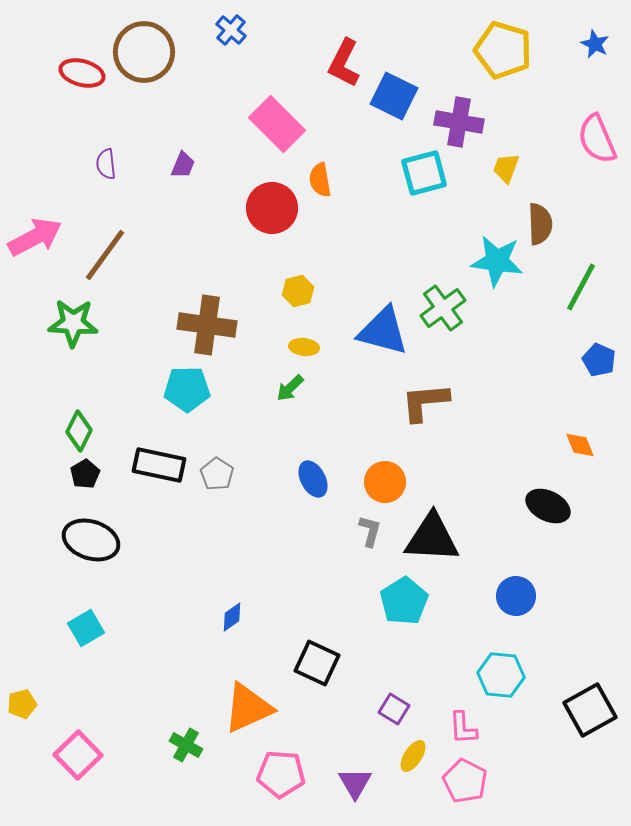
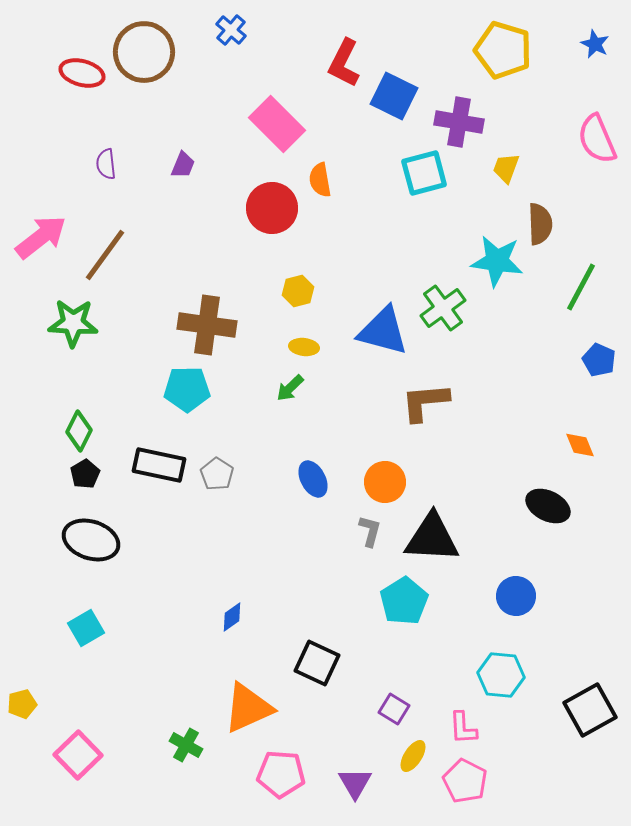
pink arrow at (35, 237): moved 6 px right; rotated 10 degrees counterclockwise
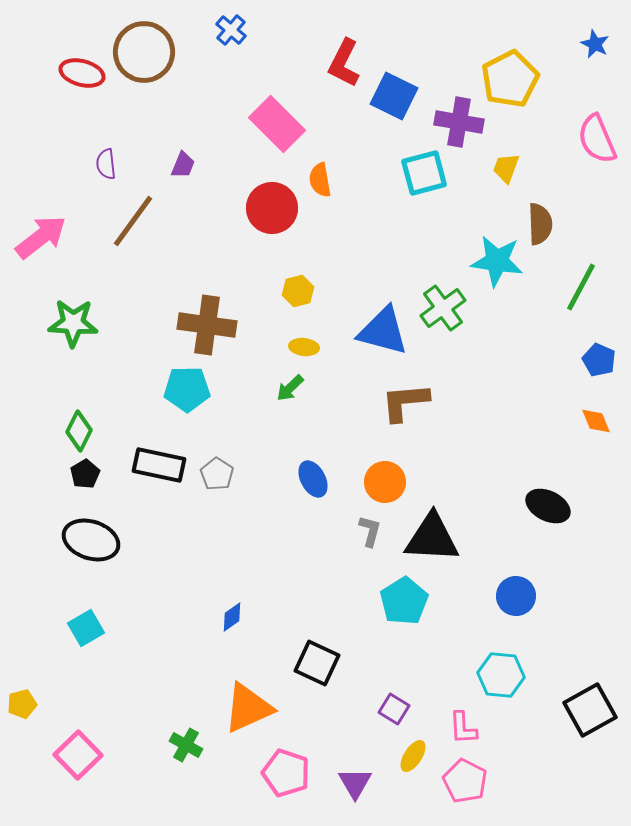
yellow pentagon at (503, 50): moved 7 px right, 29 px down; rotated 28 degrees clockwise
brown line at (105, 255): moved 28 px right, 34 px up
brown L-shape at (425, 402): moved 20 px left
orange diamond at (580, 445): moved 16 px right, 24 px up
pink pentagon at (281, 774): moved 5 px right, 1 px up; rotated 15 degrees clockwise
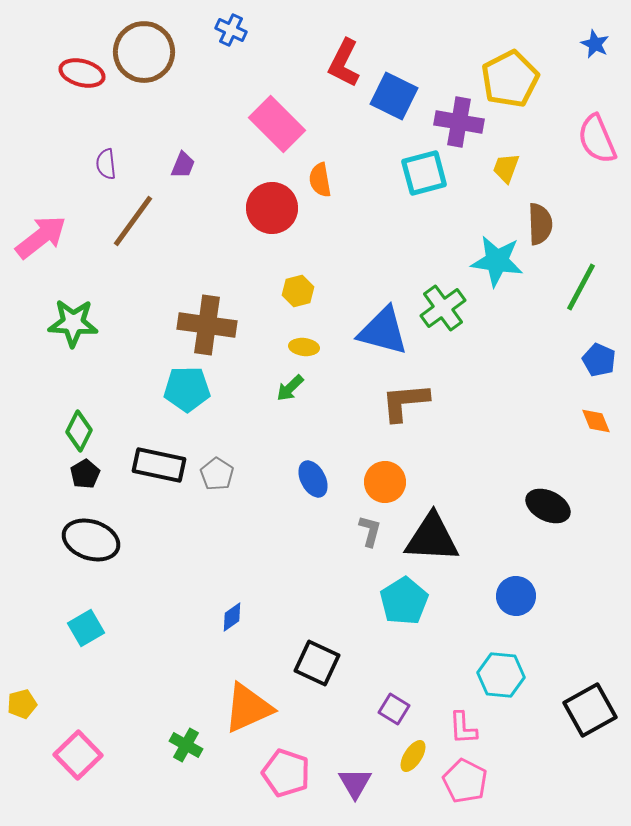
blue cross at (231, 30): rotated 16 degrees counterclockwise
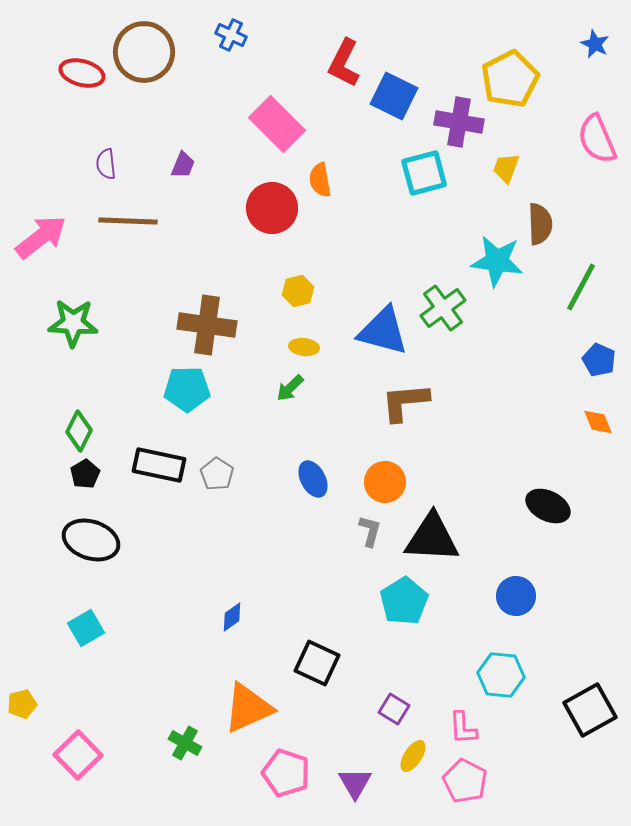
blue cross at (231, 30): moved 5 px down
brown line at (133, 221): moved 5 px left; rotated 56 degrees clockwise
orange diamond at (596, 421): moved 2 px right, 1 px down
green cross at (186, 745): moved 1 px left, 2 px up
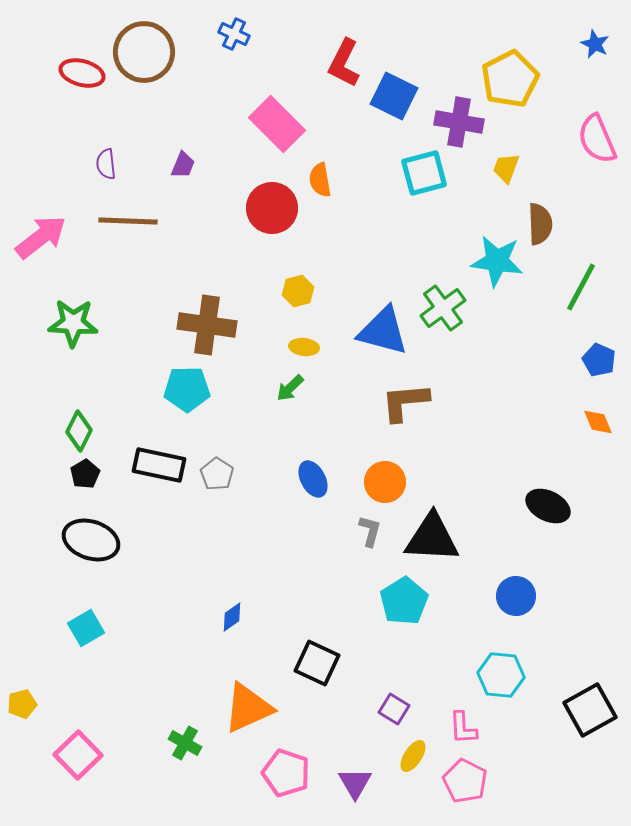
blue cross at (231, 35): moved 3 px right, 1 px up
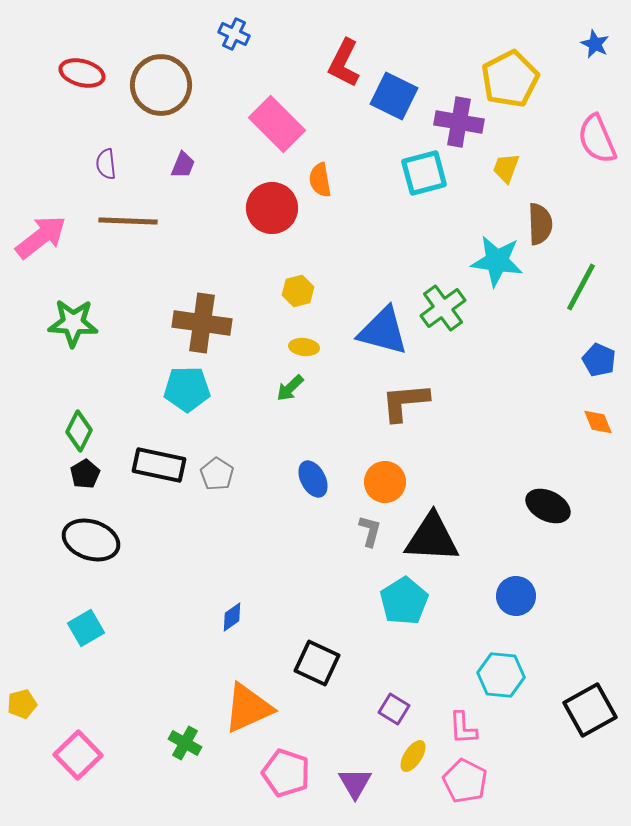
brown circle at (144, 52): moved 17 px right, 33 px down
brown cross at (207, 325): moved 5 px left, 2 px up
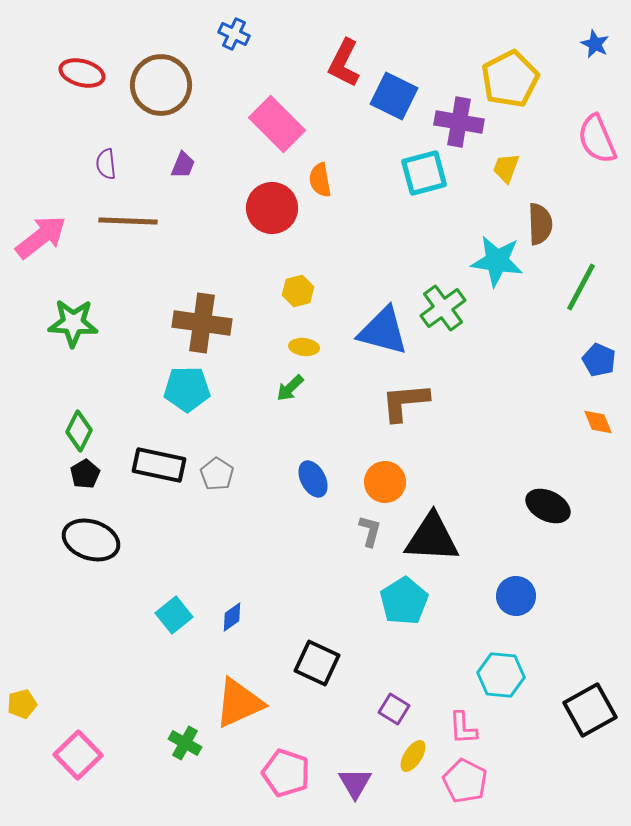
cyan square at (86, 628): moved 88 px right, 13 px up; rotated 9 degrees counterclockwise
orange triangle at (248, 708): moved 9 px left, 5 px up
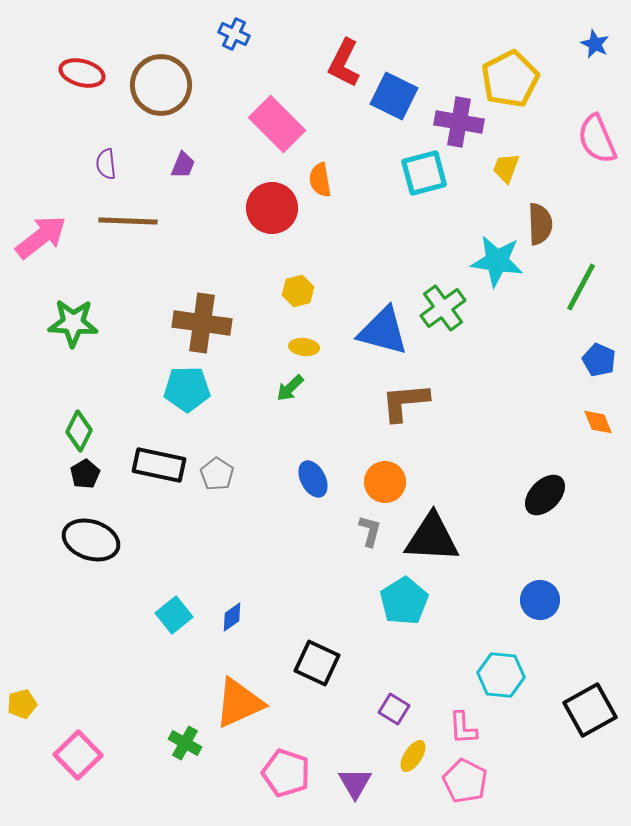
black ellipse at (548, 506): moved 3 px left, 11 px up; rotated 72 degrees counterclockwise
blue circle at (516, 596): moved 24 px right, 4 px down
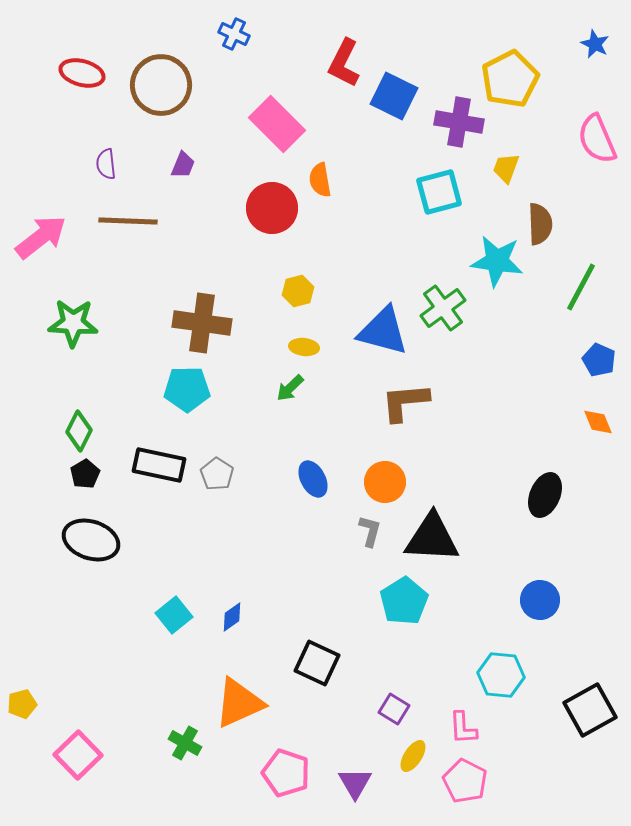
cyan square at (424, 173): moved 15 px right, 19 px down
black ellipse at (545, 495): rotated 21 degrees counterclockwise
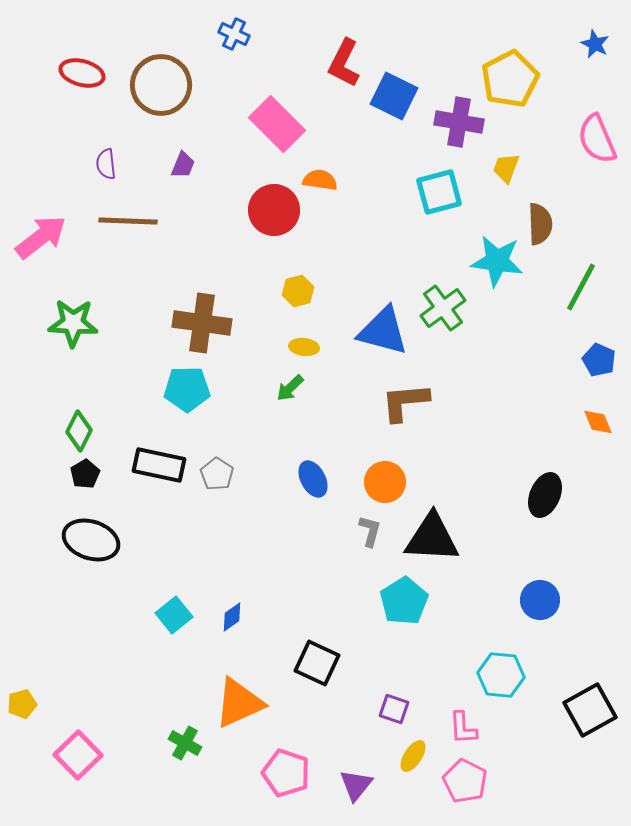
orange semicircle at (320, 180): rotated 108 degrees clockwise
red circle at (272, 208): moved 2 px right, 2 px down
purple square at (394, 709): rotated 12 degrees counterclockwise
purple triangle at (355, 783): moved 1 px right, 2 px down; rotated 9 degrees clockwise
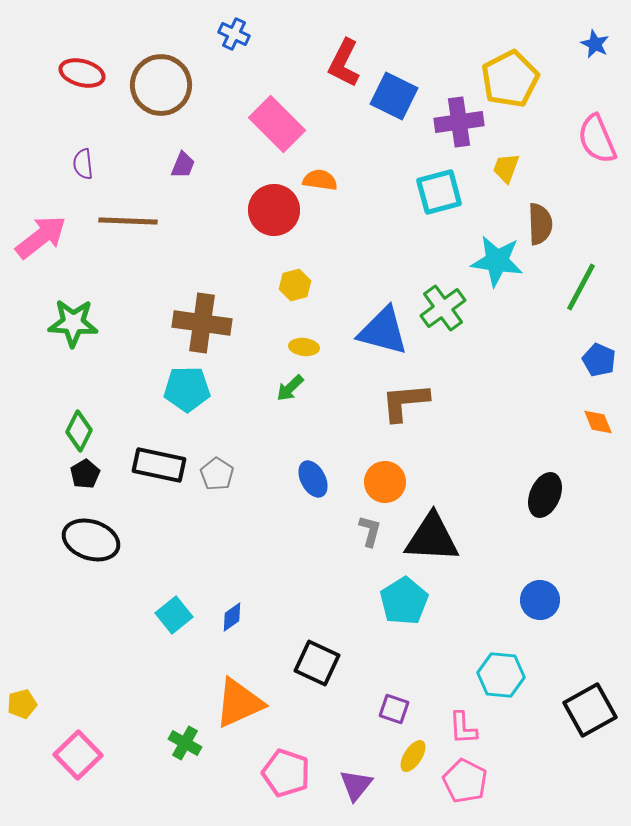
purple cross at (459, 122): rotated 18 degrees counterclockwise
purple semicircle at (106, 164): moved 23 px left
yellow hexagon at (298, 291): moved 3 px left, 6 px up
